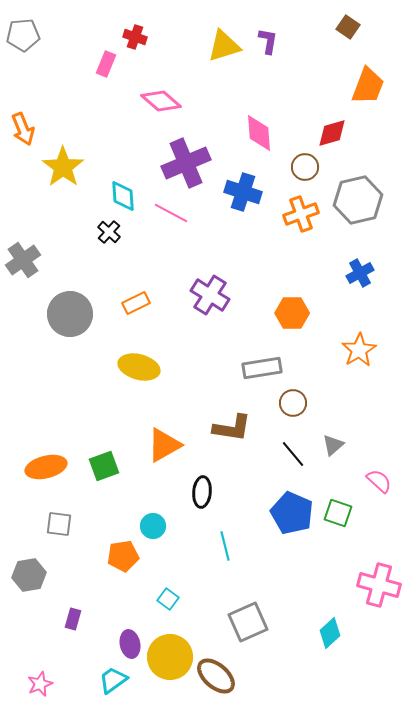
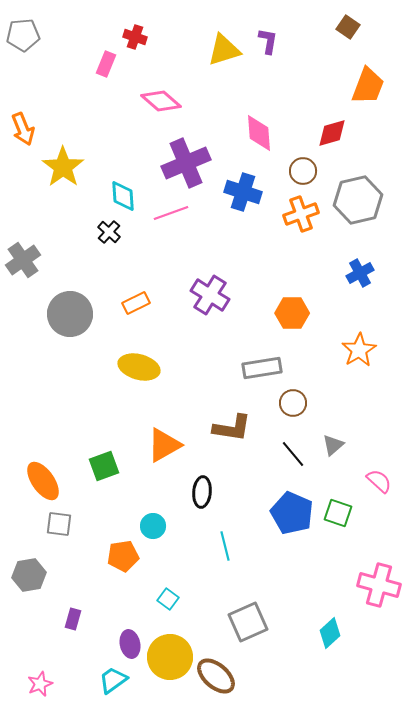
yellow triangle at (224, 46): moved 4 px down
brown circle at (305, 167): moved 2 px left, 4 px down
pink line at (171, 213): rotated 48 degrees counterclockwise
orange ellipse at (46, 467): moved 3 px left, 14 px down; rotated 69 degrees clockwise
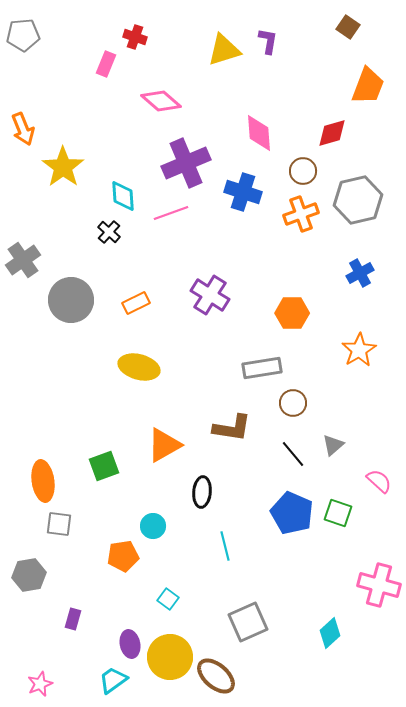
gray circle at (70, 314): moved 1 px right, 14 px up
orange ellipse at (43, 481): rotated 27 degrees clockwise
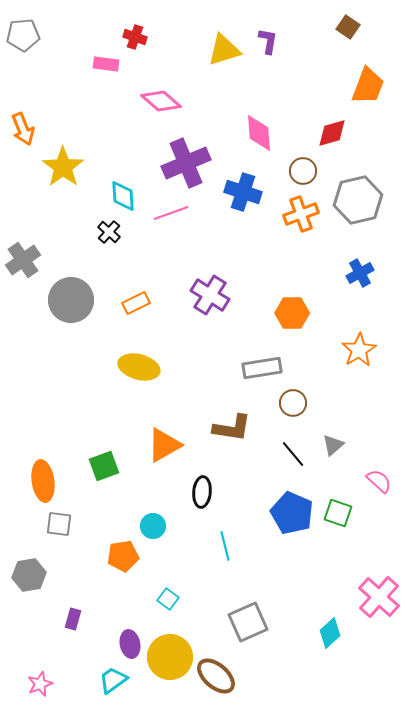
pink rectangle at (106, 64): rotated 75 degrees clockwise
pink cross at (379, 585): moved 12 px down; rotated 27 degrees clockwise
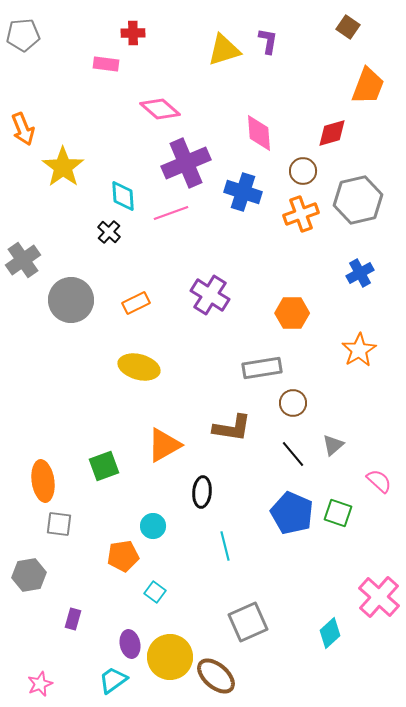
red cross at (135, 37): moved 2 px left, 4 px up; rotated 20 degrees counterclockwise
pink diamond at (161, 101): moved 1 px left, 8 px down
cyan square at (168, 599): moved 13 px left, 7 px up
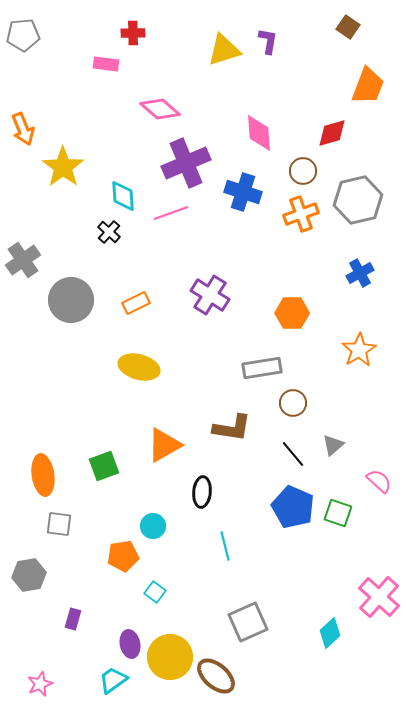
orange ellipse at (43, 481): moved 6 px up
blue pentagon at (292, 513): moved 1 px right, 6 px up
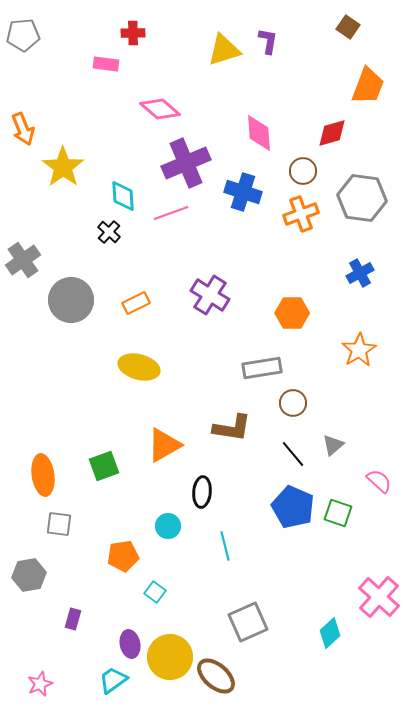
gray hexagon at (358, 200): moved 4 px right, 2 px up; rotated 21 degrees clockwise
cyan circle at (153, 526): moved 15 px right
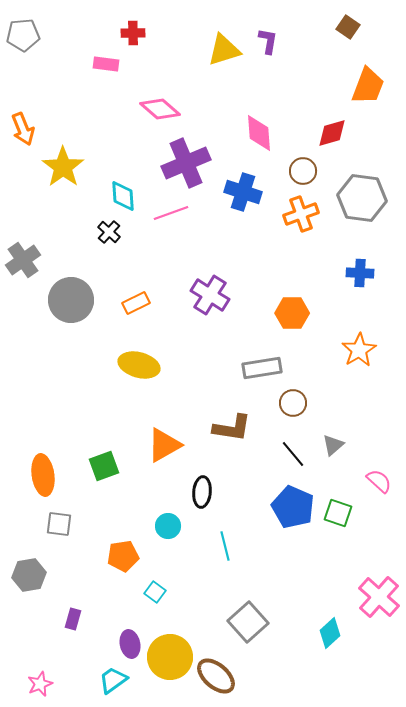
blue cross at (360, 273): rotated 32 degrees clockwise
yellow ellipse at (139, 367): moved 2 px up
gray square at (248, 622): rotated 18 degrees counterclockwise
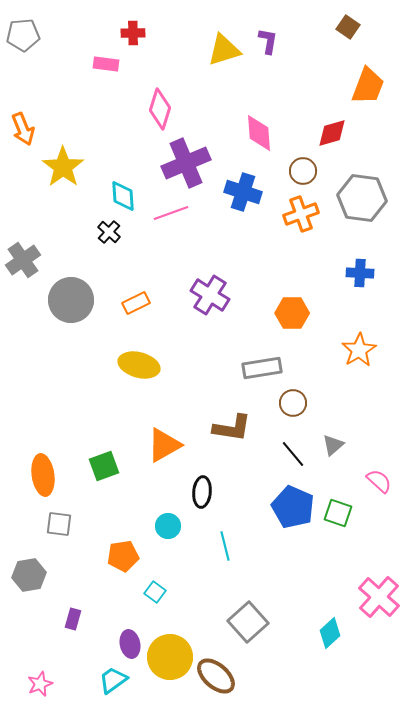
pink diamond at (160, 109): rotated 66 degrees clockwise
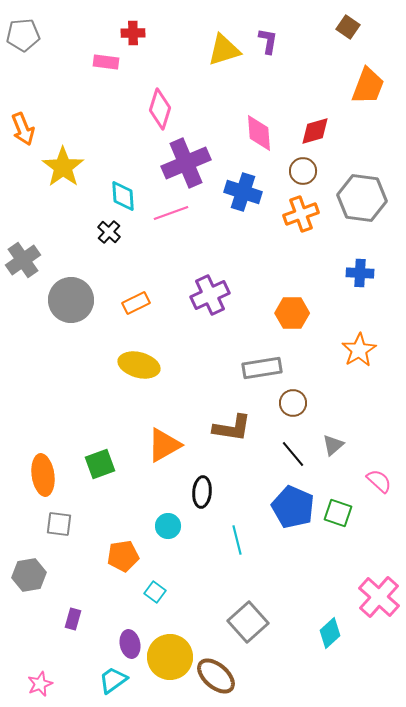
pink rectangle at (106, 64): moved 2 px up
red diamond at (332, 133): moved 17 px left, 2 px up
purple cross at (210, 295): rotated 33 degrees clockwise
green square at (104, 466): moved 4 px left, 2 px up
cyan line at (225, 546): moved 12 px right, 6 px up
